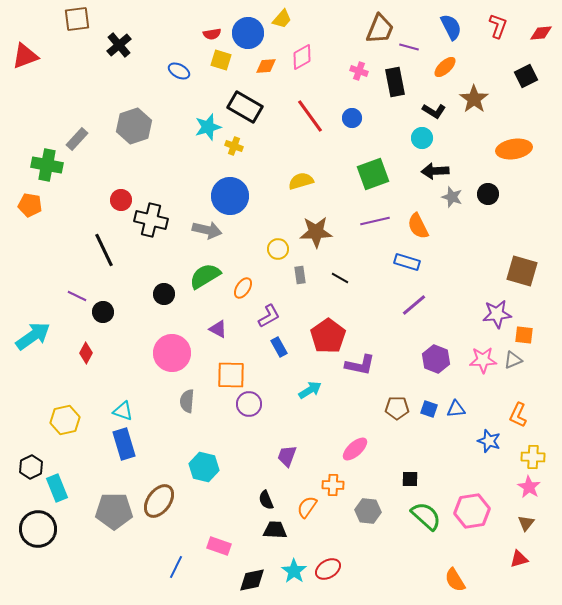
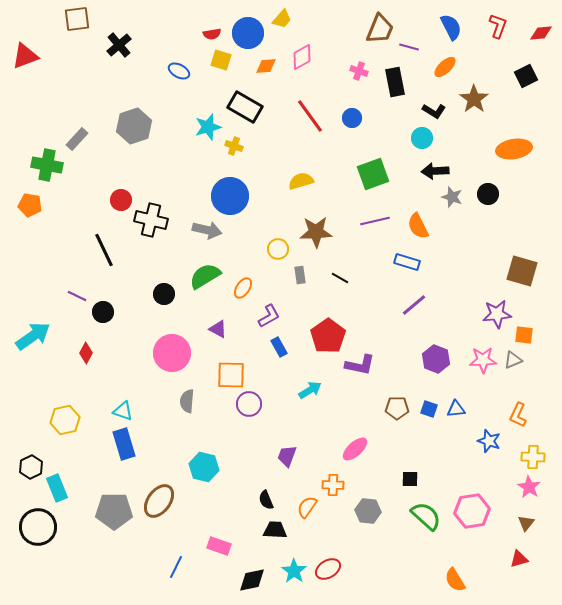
black circle at (38, 529): moved 2 px up
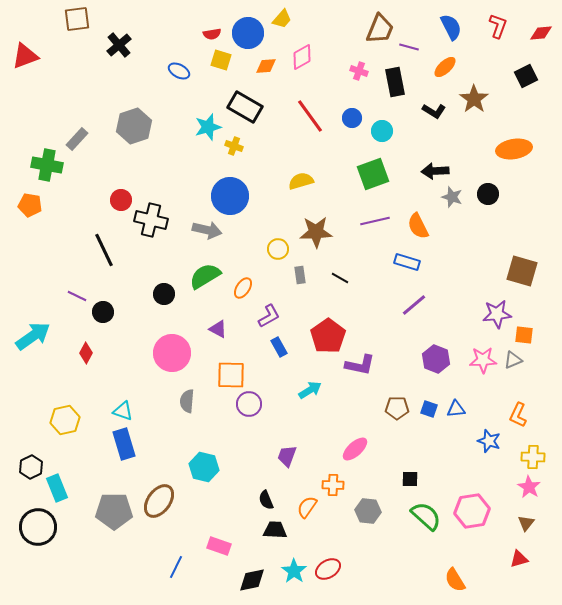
cyan circle at (422, 138): moved 40 px left, 7 px up
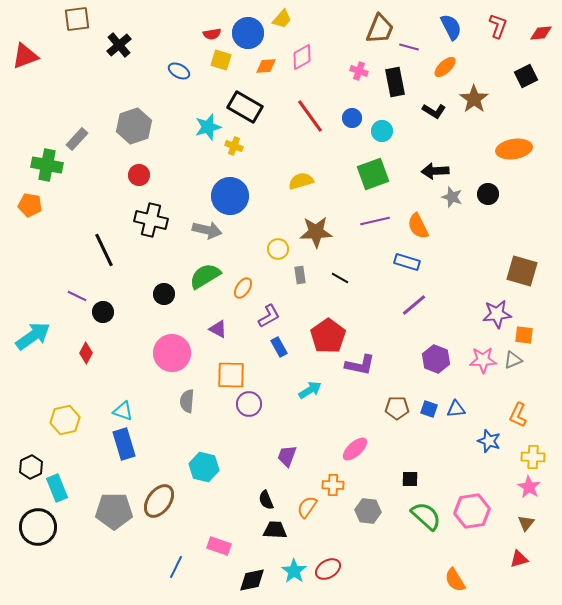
red circle at (121, 200): moved 18 px right, 25 px up
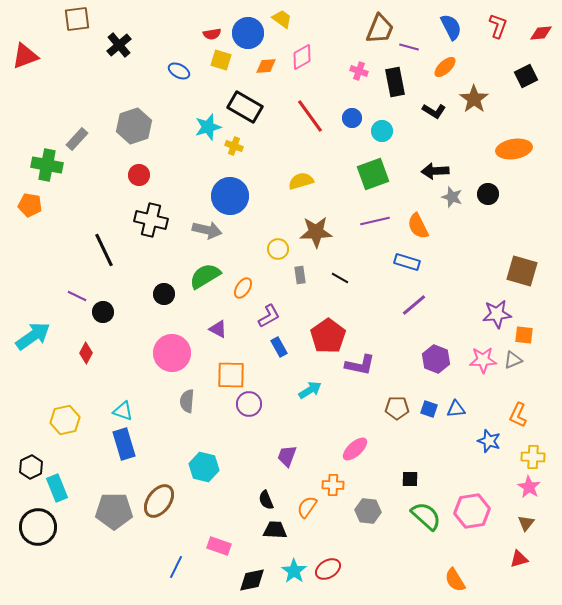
yellow trapezoid at (282, 19): rotated 95 degrees counterclockwise
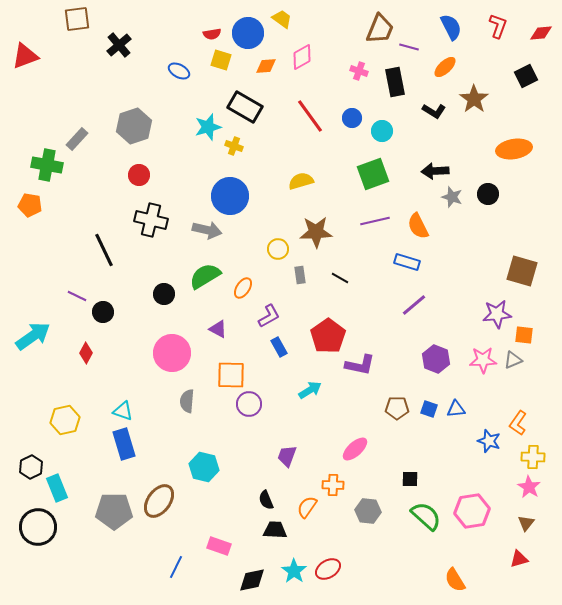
orange L-shape at (518, 415): moved 8 px down; rotated 10 degrees clockwise
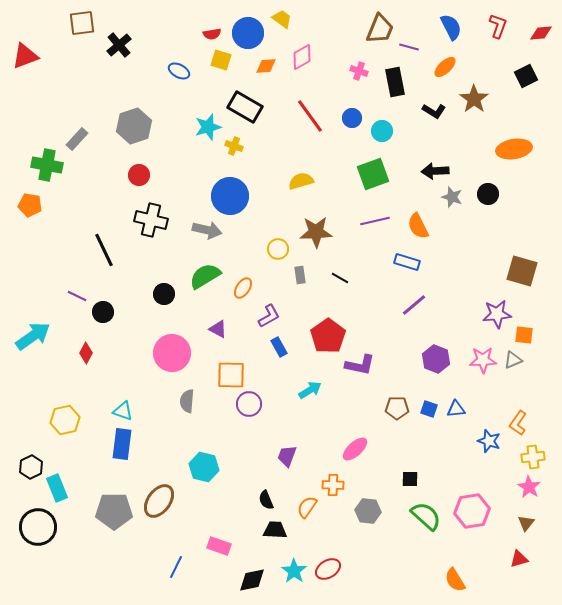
brown square at (77, 19): moved 5 px right, 4 px down
blue rectangle at (124, 444): moved 2 px left; rotated 24 degrees clockwise
yellow cross at (533, 457): rotated 10 degrees counterclockwise
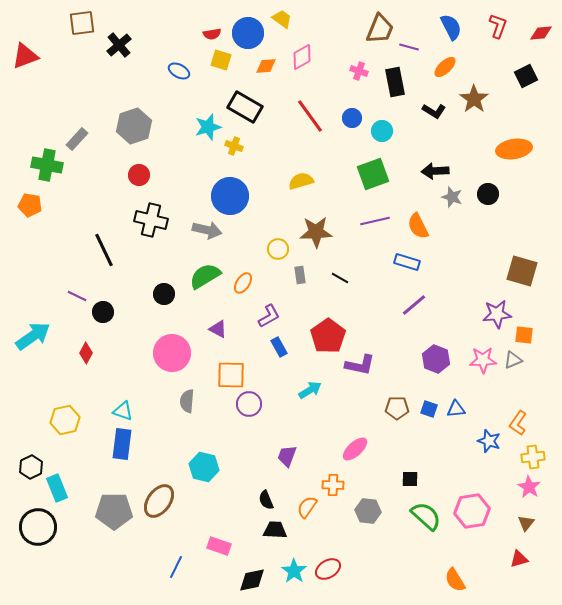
orange ellipse at (243, 288): moved 5 px up
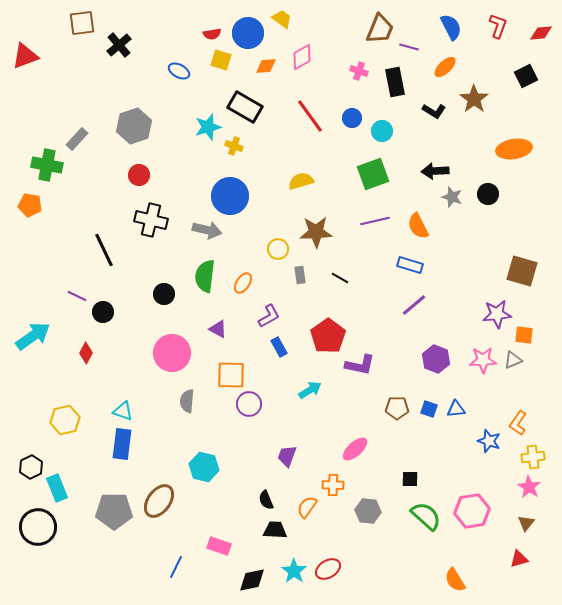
blue rectangle at (407, 262): moved 3 px right, 3 px down
green semicircle at (205, 276): rotated 52 degrees counterclockwise
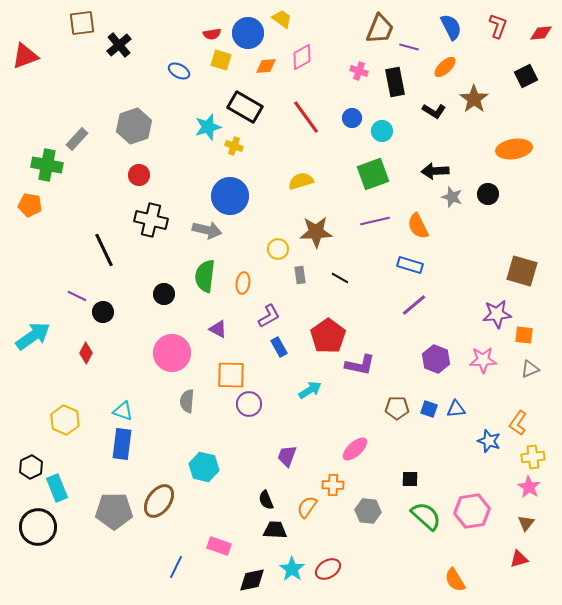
red line at (310, 116): moved 4 px left, 1 px down
orange ellipse at (243, 283): rotated 25 degrees counterclockwise
gray triangle at (513, 360): moved 17 px right, 9 px down
yellow hexagon at (65, 420): rotated 24 degrees counterclockwise
cyan star at (294, 571): moved 2 px left, 2 px up
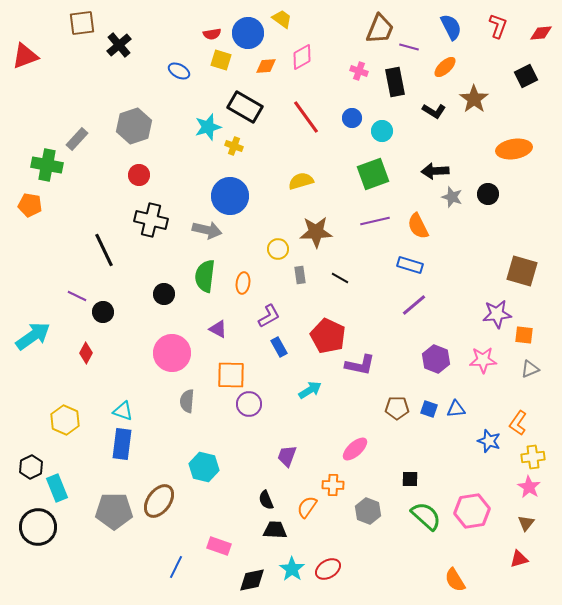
red pentagon at (328, 336): rotated 12 degrees counterclockwise
gray hexagon at (368, 511): rotated 15 degrees clockwise
